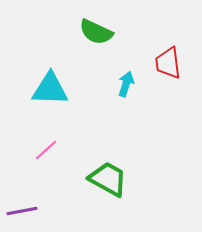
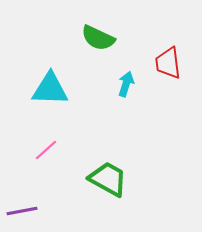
green semicircle: moved 2 px right, 6 px down
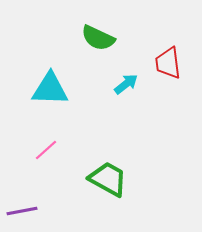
cyan arrow: rotated 35 degrees clockwise
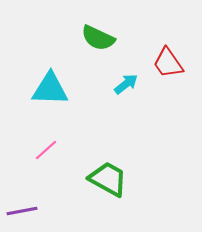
red trapezoid: rotated 28 degrees counterclockwise
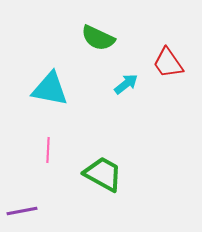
cyan triangle: rotated 9 degrees clockwise
pink line: moved 2 px right; rotated 45 degrees counterclockwise
green trapezoid: moved 5 px left, 5 px up
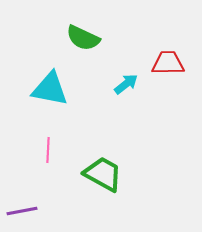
green semicircle: moved 15 px left
red trapezoid: rotated 124 degrees clockwise
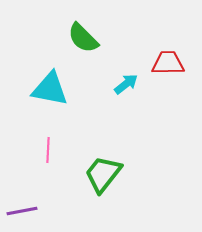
green semicircle: rotated 20 degrees clockwise
green trapezoid: rotated 81 degrees counterclockwise
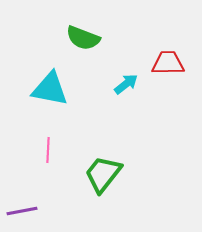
green semicircle: rotated 24 degrees counterclockwise
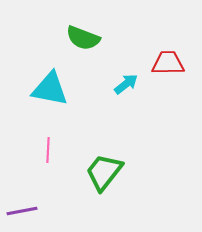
green trapezoid: moved 1 px right, 2 px up
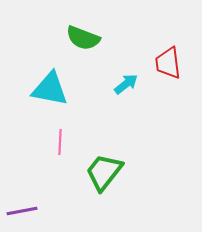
red trapezoid: rotated 96 degrees counterclockwise
pink line: moved 12 px right, 8 px up
